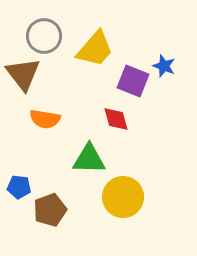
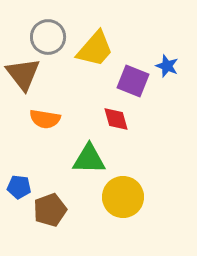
gray circle: moved 4 px right, 1 px down
blue star: moved 3 px right
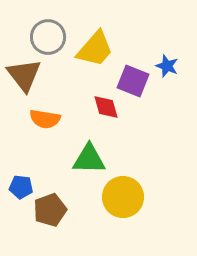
brown triangle: moved 1 px right, 1 px down
red diamond: moved 10 px left, 12 px up
blue pentagon: moved 2 px right
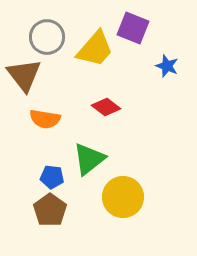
gray circle: moved 1 px left
purple square: moved 53 px up
red diamond: rotated 36 degrees counterclockwise
green triangle: rotated 39 degrees counterclockwise
blue pentagon: moved 31 px right, 10 px up
brown pentagon: rotated 16 degrees counterclockwise
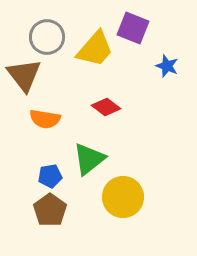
blue pentagon: moved 2 px left, 1 px up; rotated 15 degrees counterclockwise
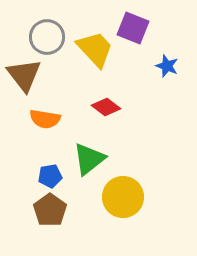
yellow trapezoid: rotated 84 degrees counterclockwise
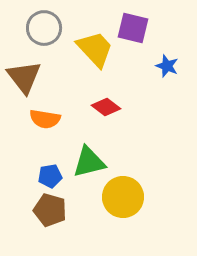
purple square: rotated 8 degrees counterclockwise
gray circle: moved 3 px left, 9 px up
brown triangle: moved 2 px down
green triangle: moved 3 px down; rotated 24 degrees clockwise
brown pentagon: rotated 20 degrees counterclockwise
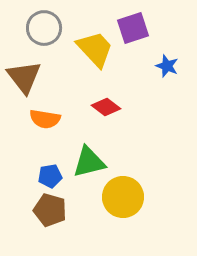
purple square: rotated 32 degrees counterclockwise
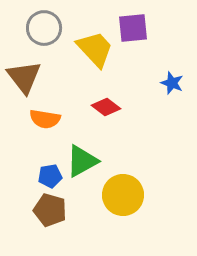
purple square: rotated 12 degrees clockwise
blue star: moved 5 px right, 17 px down
green triangle: moved 7 px left, 1 px up; rotated 15 degrees counterclockwise
yellow circle: moved 2 px up
